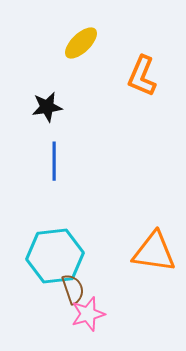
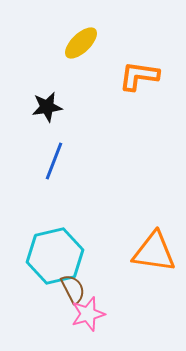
orange L-shape: moved 3 px left; rotated 75 degrees clockwise
blue line: rotated 21 degrees clockwise
cyan hexagon: rotated 6 degrees counterclockwise
brown semicircle: rotated 8 degrees counterclockwise
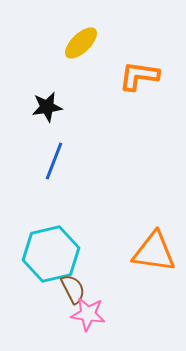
cyan hexagon: moved 4 px left, 2 px up
pink star: rotated 24 degrees clockwise
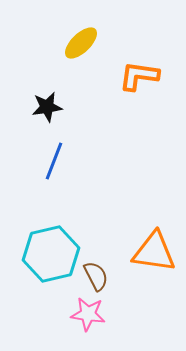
brown semicircle: moved 23 px right, 13 px up
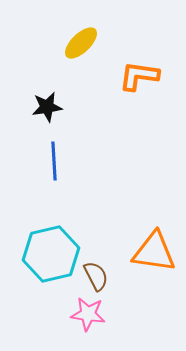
blue line: rotated 24 degrees counterclockwise
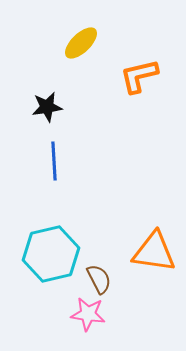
orange L-shape: rotated 21 degrees counterclockwise
brown semicircle: moved 3 px right, 3 px down
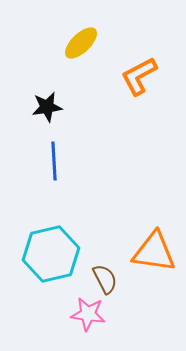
orange L-shape: rotated 15 degrees counterclockwise
brown semicircle: moved 6 px right
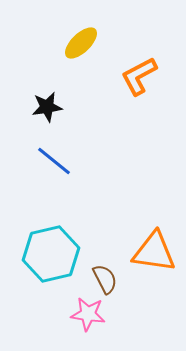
blue line: rotated 48 degrees counterclockwise
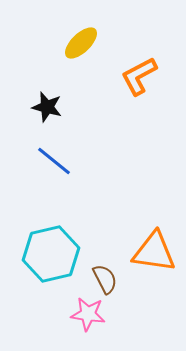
black star: rotated 24 degrees clockwise
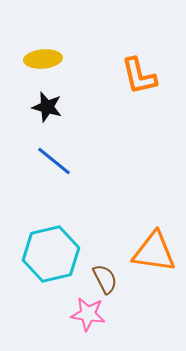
yellow ellipse: moved 38 px left, 16 px down; rotated 39 degrees clockwise
orange L-shape: rotated 75 degrees counterclockwise
